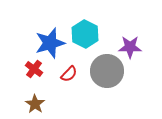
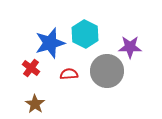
red cross: moved 3 px left, 1 px up
red semicircle: rotated 138 degrees counterclockwise
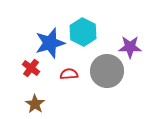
cyan hexagon: moved 2 px left, 2 px up
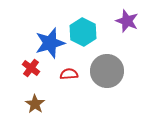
purple star: moved 3 px left, 26 px up; rotated 20 degrees clockwise
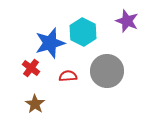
red semicircle: moved 1 px left, 2 px down
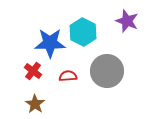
blue star: rotated 16 degrees clockwise
red cross: moved 2 px right, 3 px down
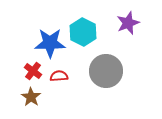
purple star: moved 1 px right, 2 px down; rotated 30 degrees clockwise
gray circle: moved 1 px left
red semicircle: moved 9 px left
brown star: moved 4 px left, 7 px up
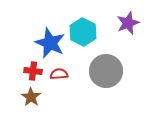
blue star: rotated 24 degrees clockwise
red cross: rotated 30 degrees counterclockwise
red semicircle: moved 2 px up
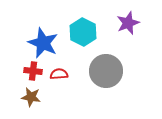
blue star: moved 7 px left
brown star: rotated 24 degrees counterclockwise
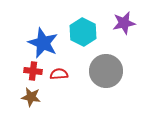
purple star: moved 4 px left; rotated 10 degrees clockwise
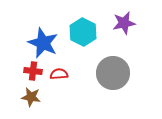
gray circle: moved 7 px right, 2 px down
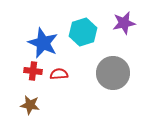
cyan hexagon: rotated 16 degrees clockwise
brown star: moved 1 px left, 8 px down
